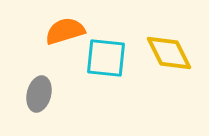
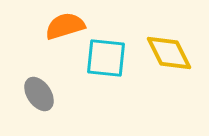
orange semicircle: moved 5 px up
gray ellipse: rotated 48 degrees counterclockwise
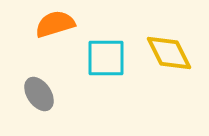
orange semicircle: moved 10 px left, 2 px up
cyan square: rotated 6 degrees counterclockwise
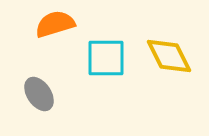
yellow diamond: moved 3 px down
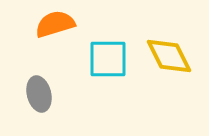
cyan square: moved 2 px right, 1 px down
gray ellipse: rotated 20 degrees clockwise
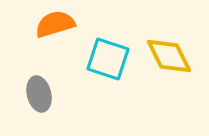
cyan square: rotated 18 degrees clockwise
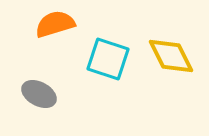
yellow diamond: moved 2 px right
gray ellipse: rotated 48 degrees counterclockwise
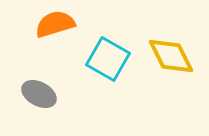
cyan square: rotated 12 degrees clockwise
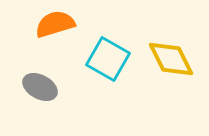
yellow diamond: moved 3 px down
gray ellipse: moved 1 px right, 7 px up
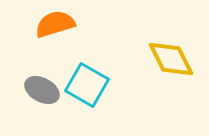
cyan square: moved 21 px left, 26 px down
gray ellipse: moved 2 px right, 3 px down
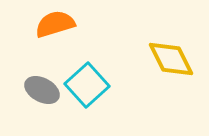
cyan square: rotated 18 degrees clockwise
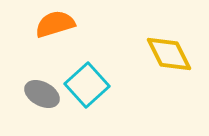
yellow diamond: moved 2 px left, 5 px up
gray ellipse: moved 4 px down
